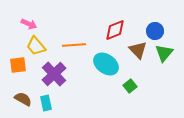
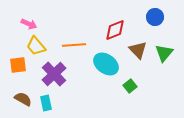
blue circle: moved 14 px up
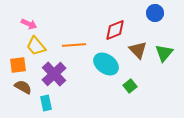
blue circle: moved 4 px up
brown semicircle: moved 12 px up
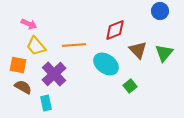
blue circle: moved 5 px right, 2 px up
orange square: rotated 18 degrees clockwise
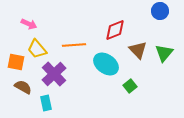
yellow trapezoid: moved 1 px right, 3 px down
orange square: moved 2 px left, 3 px up
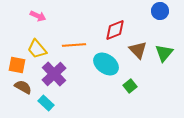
pink arrow: moved 9 px right, 8 px up
orange square: moved 1 px right, 3 px down
cyan rectangle: rotated 35 degrees counterclockwise
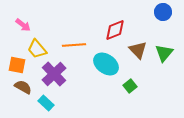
blue circle: moved 3 px right, 1 px down
pink arrow: moved 15 px left, 9 px down; rotated 14 degrees clockwise
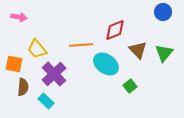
pink arrow: moved 4 px left, 8 px up; rotated 28 degrees counterclockwise
orange line: moved 7 px right
orange square: moved 3 px left, 1 px up
brown semicircle: rotated 66 degrees clockwise
cyan rectangle: moved 2 px up
